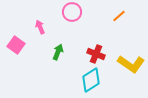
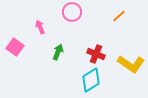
pink square: moved 1 px left, 2 px down
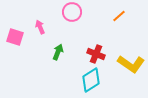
pink square: moved 10 px up; rotated 18 degrees counterclockwise
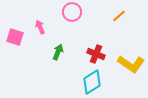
cyan diamond: moved 1 px right, 2 px down
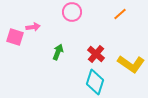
orange line: moved 1 px right, 2 px up
pink arrow: moved 7 px left; rotated 104 degrees clockwise
red cross: rotated 18 degrees clockwise
cyan diamond: moved 3 px right; rotated 40 degrees counterclockwise
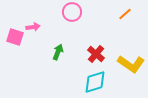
orange line: moved 5 px right
cyan diamond: rotated 55 degrees clockwise
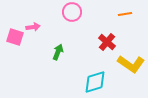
orange line: rotated 32 degrees clockwise
red cross: moved 11 px right, 12 px up
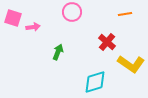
pink square: moved 2 px left, 19 px up
